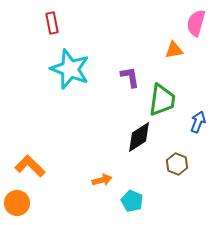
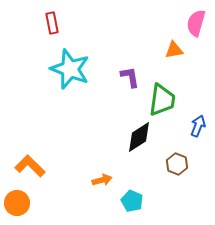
blue arrow: moved 4 px down
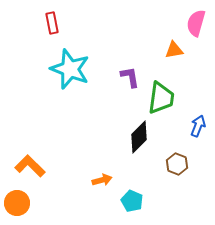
green trapezoid: moved 1 px left, 2 px up
black diamond: rotated 12 degrees counterclockwise
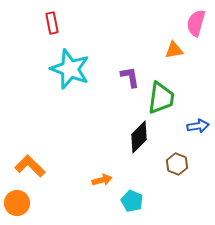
blue arrow: rotated 60 degrees clockwise
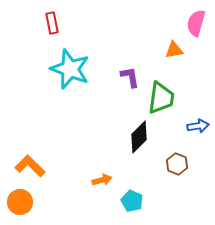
orange circle: moved 3 px right, 1 px up
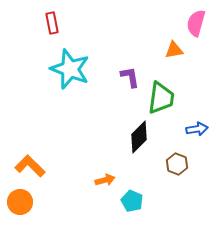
blue arrow: moved 1 px left, 3 px down
orange arrow: moved 3 px right
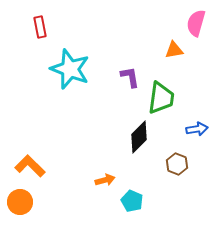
red rectangle: moved 12 px left, 4 px down
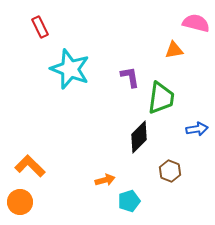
pink semicircle: rotated 88 degrees clockwise
red rectangle: rotated 15 degrees counterclockwise
brown hexagon: moved 7 px left, 7 px down
cyan pentagon: moved 3 px left; rotated 30 degrees clockwise
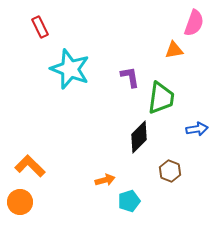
pink semicircle: moved 2 px left; rotated 96 degrees clockwise
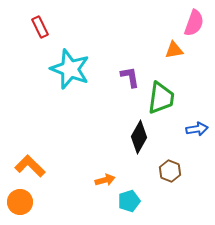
black diamond: rotated 16 degrees counterclockwise
